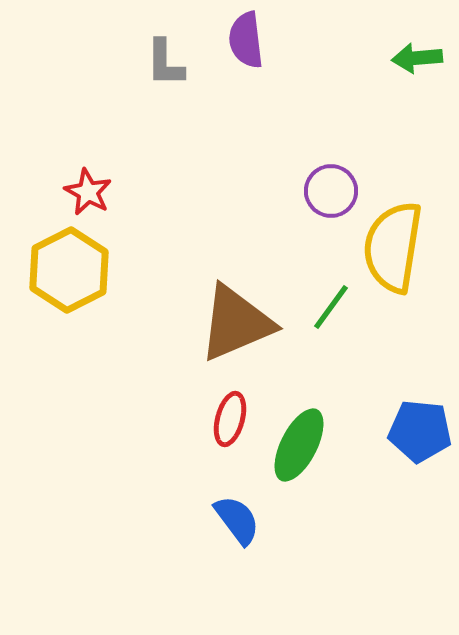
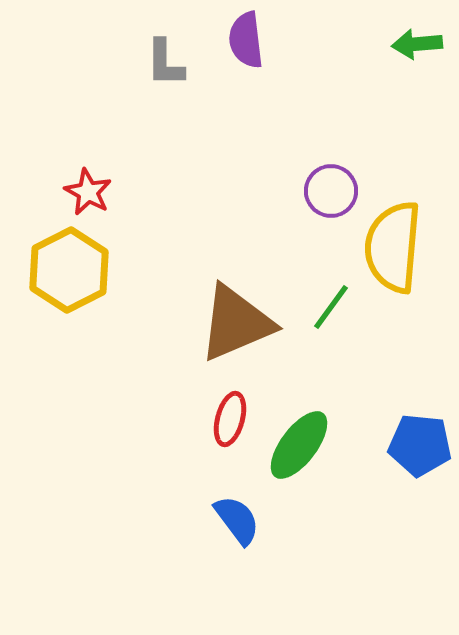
green arrow: moved 14 px up
yellow semicircle: rotated 4 degrees counterclockwise
blue pentagon: moved 14 px down
green ellipse: rotated 10 degrees clockwise
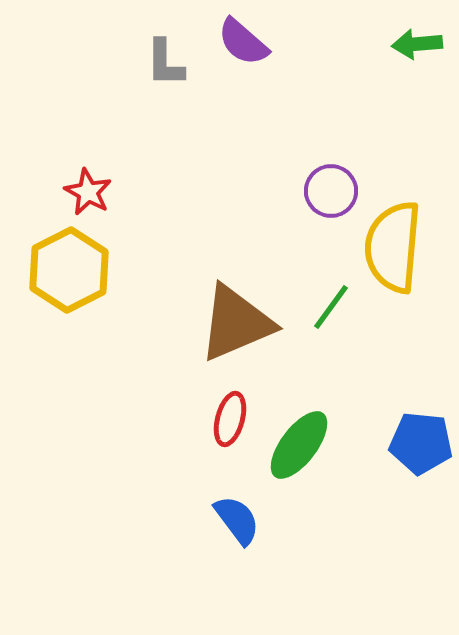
purple semicircle: moved 3 px left, 2 px down; rotated 42 degrees counterclockwise
blue pentagon: moved 1 px right, 2 px up
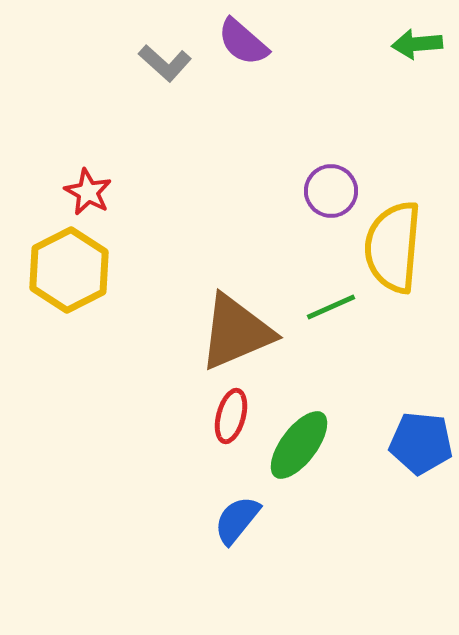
gray L-shape: rotated 48 degrees counterclockwise
green line: rotated 30 degrees clockwise
brown triangle: moved 9 px down
red ellipse: moved 1 px right, 3 px up
blue semicircle: rotated 104 degrees counterclockwise
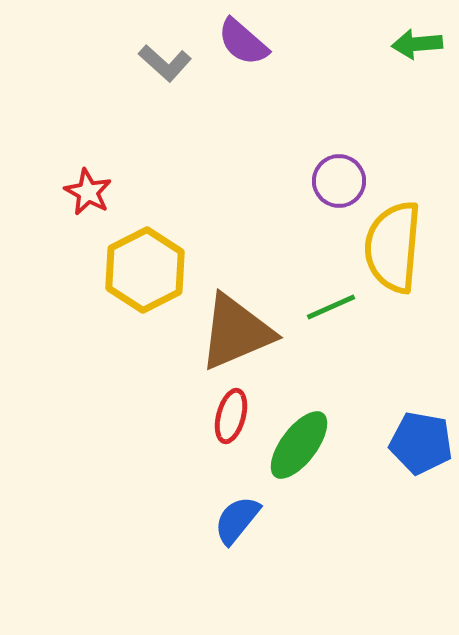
purple circle: moved 8 px right, 10 px up
yellow hexagon: moved 76 px right
blue pentagon: rotated 4 degrees clockwise
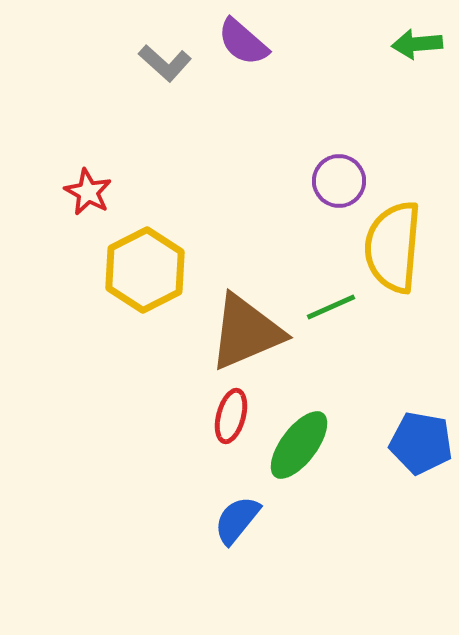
brown triangle: moved 10 px right
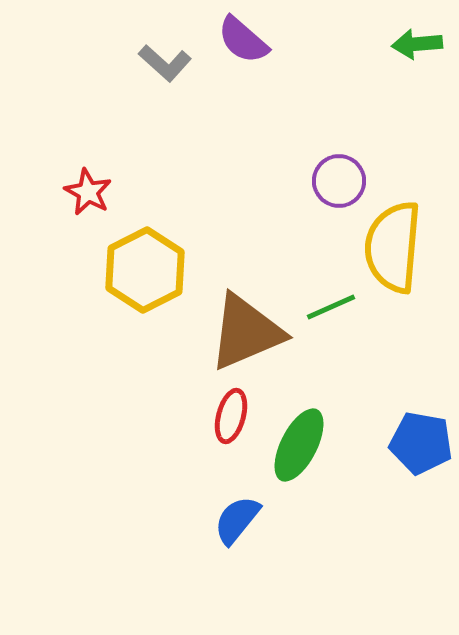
purple semicircle: moved 2 px up
green ellipse: rotated 10 degrees counterclockwise
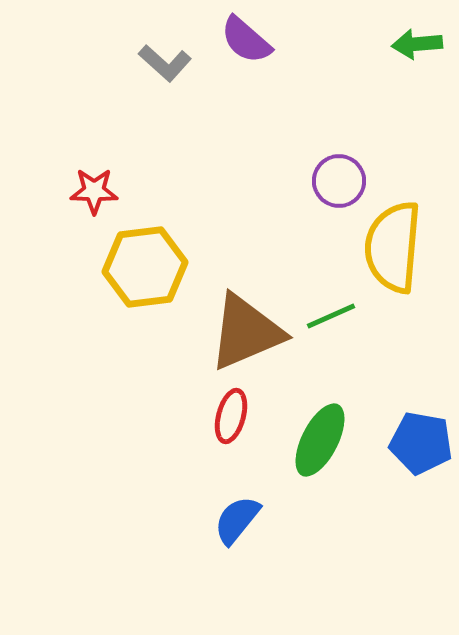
purple semicircle: moved 3 px right
red star: moved 6 px right, 1 px up; rotated 27 degrees counterclockwise
yellow hexagon: moved 3 px up; rotated 20 degrees clockwise
green line: moved 9 px down
green ellipse: moved 21 px right, 5 px up
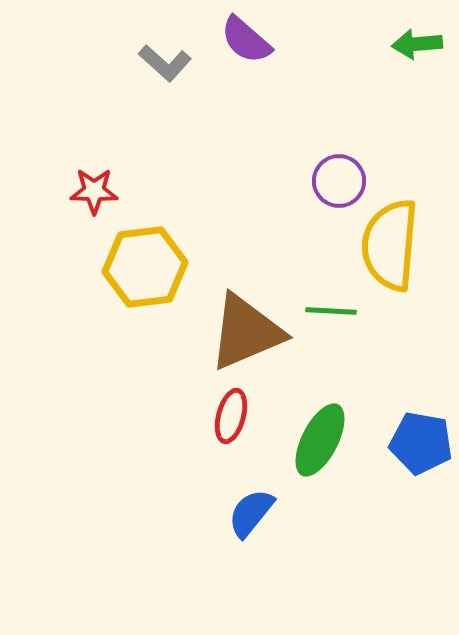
yellow semicircle: moved 3 px left, 2 px up
green line: moved 5 px up; rotated 27 degrees clockwise
blue semicircle: moved 14 px right, 7 px up
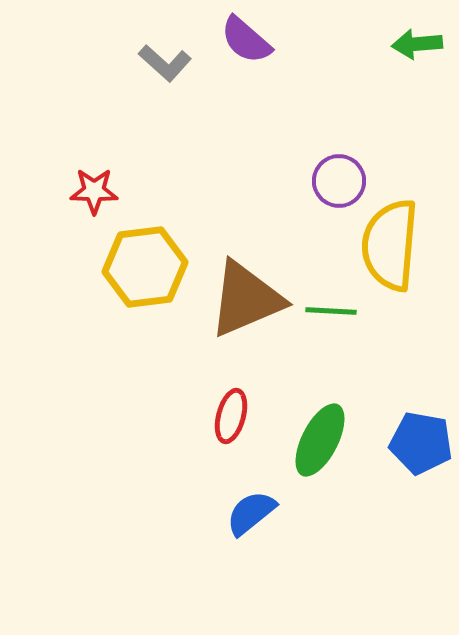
brown triangle: moved 33 px up
blue semicircle: rotated 12 degrees clockwise
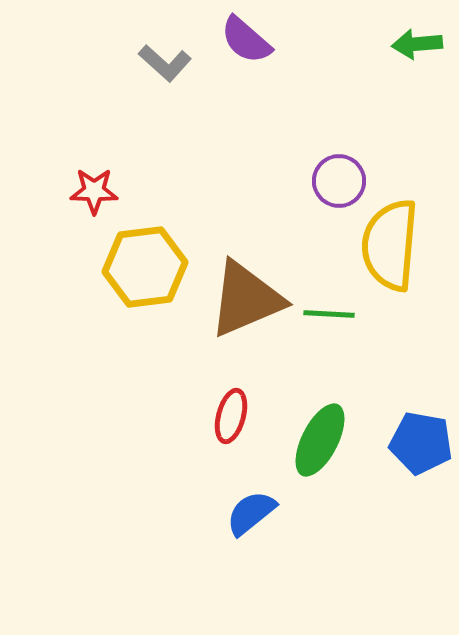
green line: moved 2 px left, 3 px down
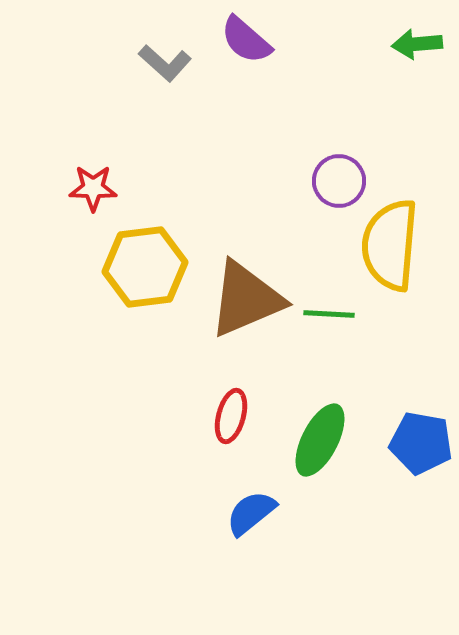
red star: moved 1 px left, 3 px up
